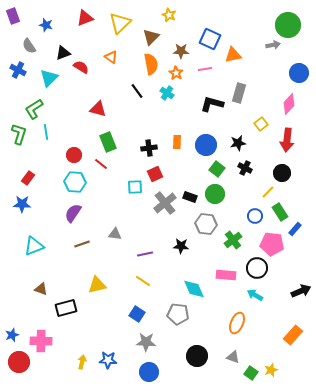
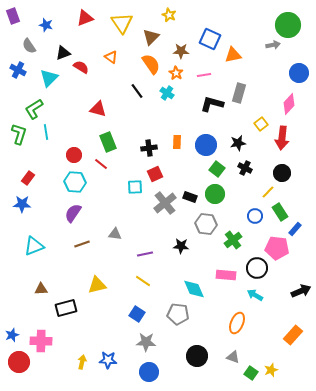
yellow triangle at (120, 23): moved 2 px right; rotated 20 degrees counterclockwise
orange semicircle at (151, 64): rotated 25 degrees counterclockwise
pink line at (205, 69): moved 1 px left, 6 px down
red arrow at (287, 140): moved 5 px left, 2 px up
pink pentagon at (272, 244): moved 5 px right, 4 px down
brown triangle at (41, 289): rotated 24 degrees counterclockwise
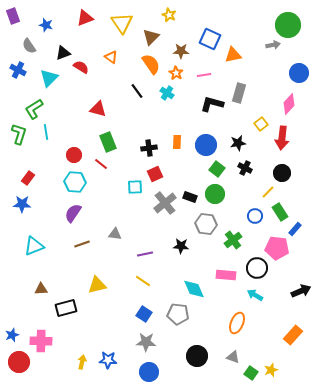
blue square at (137, 314): moved 7 px right
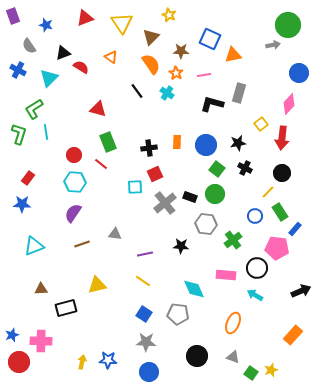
orange ellipse at (237, 323): moved 4 px left
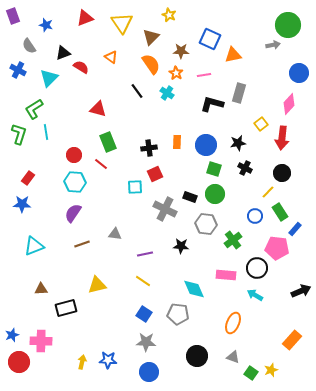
green square at (217, 169): moved 3 px left; rotated 21 degrees counterclockwise
gray cross at (165, 203): moved 6 px down; rotated 25 degrees counterclockwise
orange rectangle at (293, 335): moved 1 px left, 5 px down
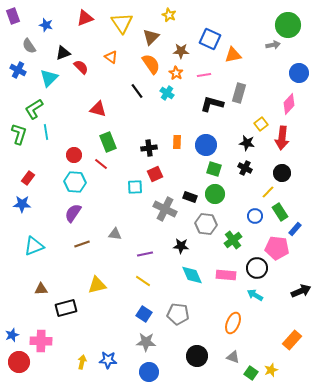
red semicircle at (81, 67): rotated 14 degrees clockwise
black star at (238, 143): moved 9 px right; rotated 21 degrees clockwise
cyan diamond at (194, 289): moved 2 px left, 14 px up
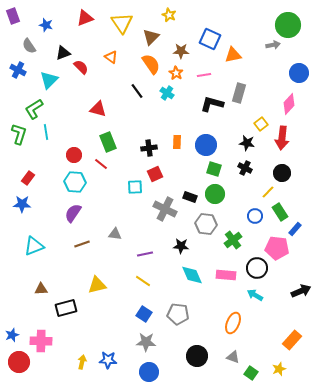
cyan triangle at (49, 78): moved 2 px down
yellow star at (271, 370): moved 8 px right, 1 px up
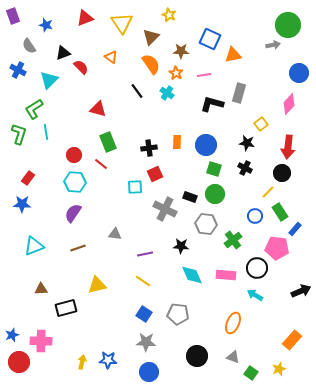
red arrow at (282, 138): moved 6 px right, 9 px down
brown line at (82, 244): moved 4 px left, 4 px down
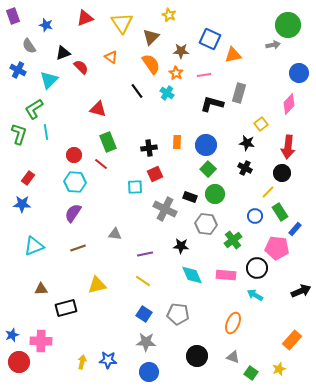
green square at (214, 169): moved 6 px left; rotated 28 degrees clockwise
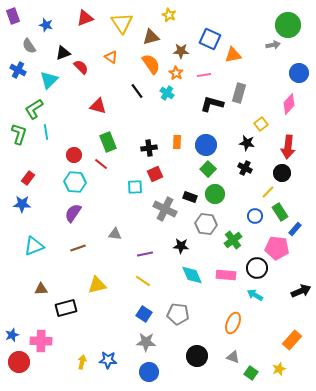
brown triangle at (151, 37): rotated 30 degrees clockwise
red triangle at (98, 109): moved 3 px up
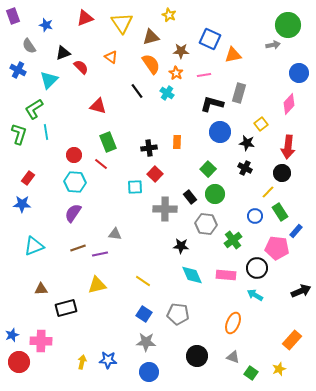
blue circle at (206, 145): moved 14 px right, 13 px up
red square at (155, 174): rotated 21 degrees counterclockwise
black rectangle at (190, 197): rotated 32 degrees clockwise
gray cross at (165, 209): rotated 25 degrees counterclockwise
blue rectangle at (295, 229): moved 1 px right, 2 px down
purple line at (145, 254): moved 45 px left
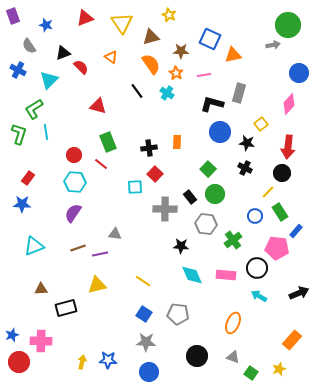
black arrow at (301, 291): moved 2 px left, 2 px down
cyan arrow at (255, 295): moved 4 px right, 1 px down
